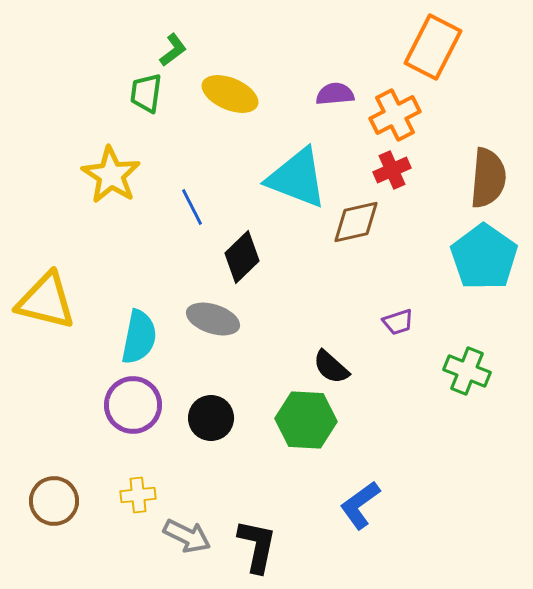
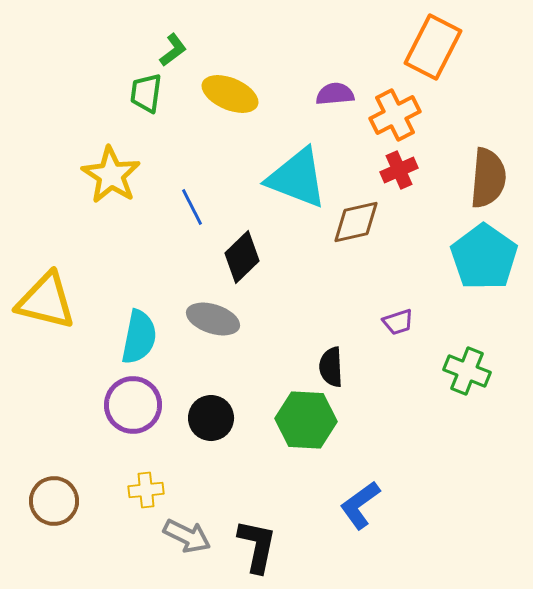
red cross: moved 7 px right
black semicircle: rotated 45 degrees clockwise
yellow cross: moved 8 px right, 5 px up
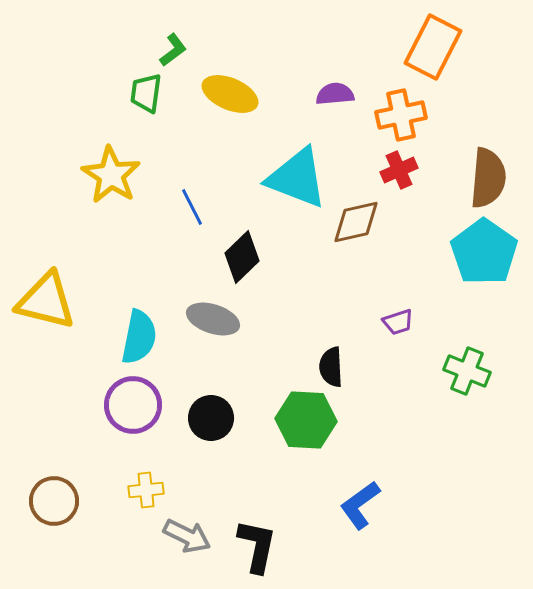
orange cross: moved 6 px right; rotated 15 degrees clockwise
cyan pentagon: moved 5 px up
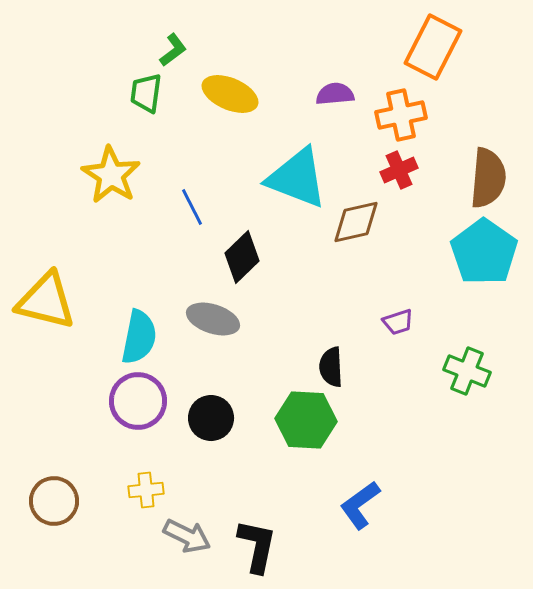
purple circle: moved 5 px right, 4 px up
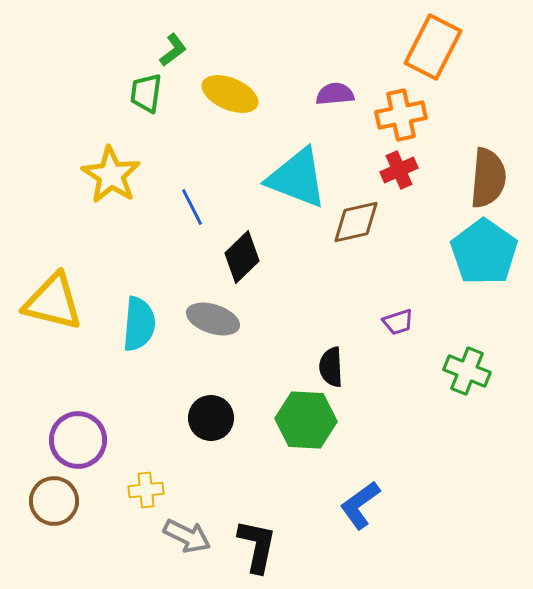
yellow triangle: moved 7 px right, 1 px down
cyan semicircle: moved 13 px up; rotated 6 degrees counterclockwise
purple circle: moved 60 px left, 39 px down
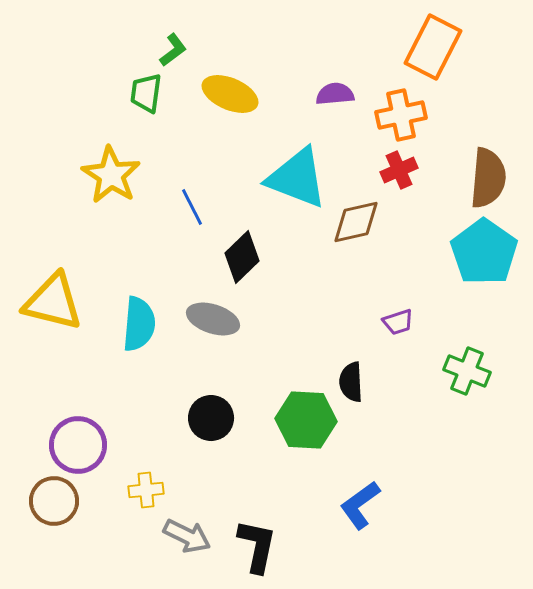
black semicircle: moved 20 px right, 15 px down
purple circle: moved 5 px down
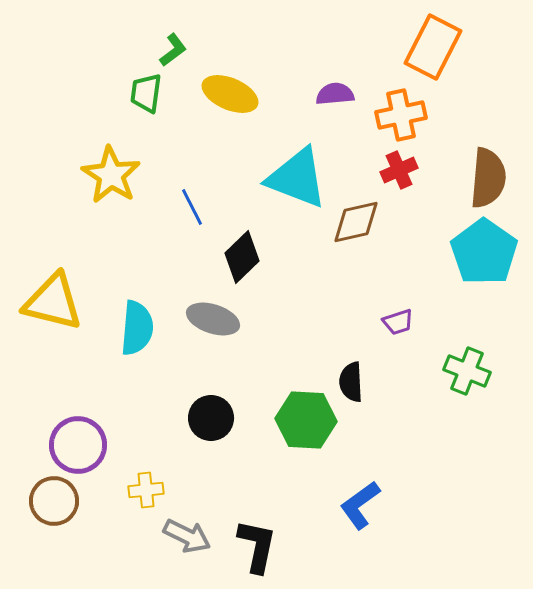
cyan semicircle: moved 2 px left, 4 px down
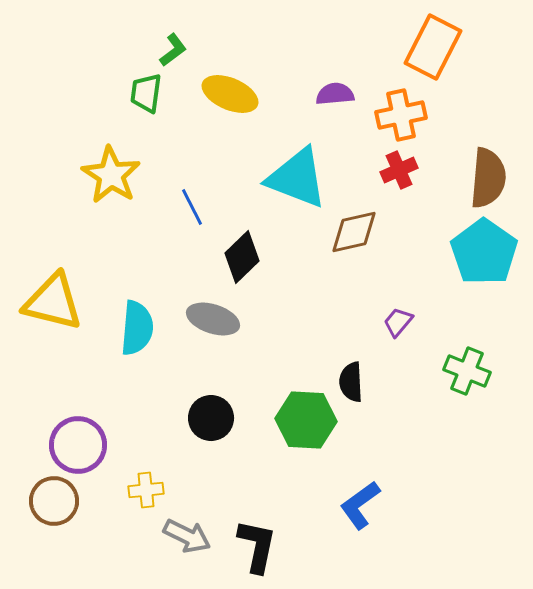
brown diamond: moved 2 px left, 10 px down
purple trapezoid: rotated 148 degrees clockwise
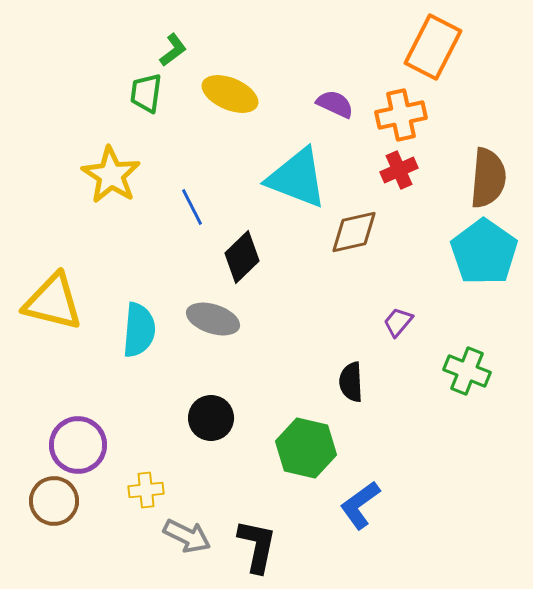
purple semicircle: moved 10 px down; rotated 30 degrees clockwise
cyan semicircle: moved 2 px right, 2 px down
green hexagon: moved 28 px down; rotated 10 degrees clockwise
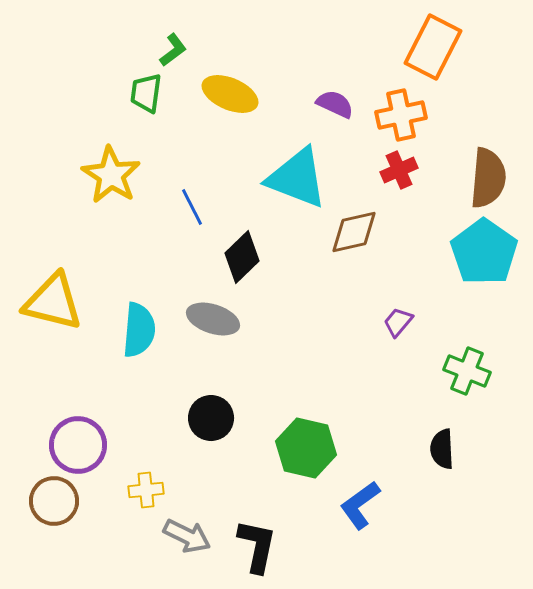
black semicircle: moved 91 px right, 67 px down
